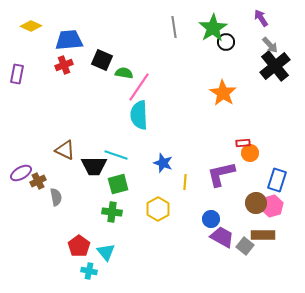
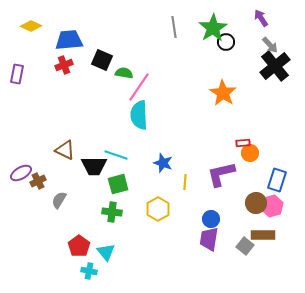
gray semicircle: moved 3 px right, 3 px down; rotated 138 degrees counterclockwise
purple trapezoid: moved 13 px left, 2 px down; rotated 110 degrees counterclockwise
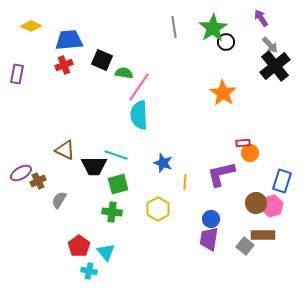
blue rectangle: moved 5 px right, 1 px down
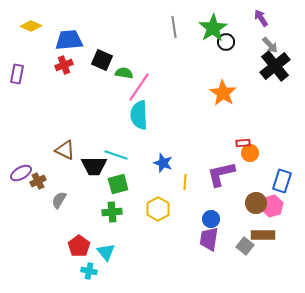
green cross: rotated 12 degrees counterclockwise
